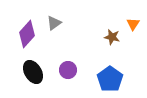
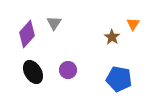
gray triangle: rotated 21 degrees counterclockwise
brown star: rotated 21 degrees clockwise
blue pentagon: moved 9 px right; rotated 25 degrees counterclockwise
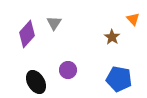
orange triangle: moved 5 px up; rotated 16 degrees counterclockwise
black ellipse: moved 3 px right, 10 px down
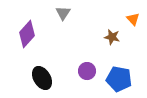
gray triangle: moved 9 px right, 10 px up
brown star: rotated 21 degrees counterclockwise
purple circle: moved 19 px right, 1 px down
black ellipse: moved 6 px right, 4 px up
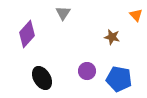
orange triangle: moved 3 px right, 4 px up
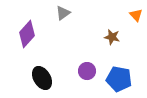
gray triangle: rotated 21 degrees clockwise
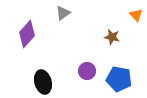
black ellipse: moved 1 px right, 4 px down; rotated 15 degrees clockwise
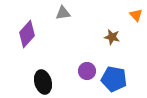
gray triangle: rotated 28 degrees clockwise
blue pentagon: moved 5 px left
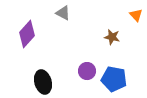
gray triangle: rotated 35 degrees clockwise
